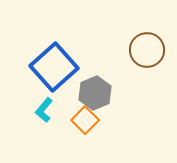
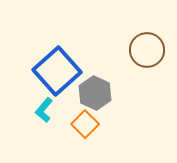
blue square: moved 3 px right, 4 px down
gray hexagon: rotated 12 degrees counterclockwise
orange square: moved 4 px down
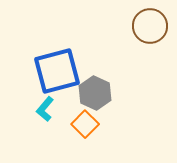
brown circle: moved 3 px right, 24 px up
blue square: rotated 27 degrees clockwise
cyan L-shape: moved 1 px right, 1 px up
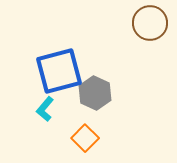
brown circle: moved 3 px up
blue square: moved 2 px right
orange square: moved 14 px down
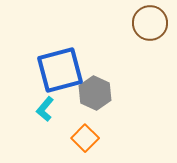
blue square: moved 1 px right, 1 px up
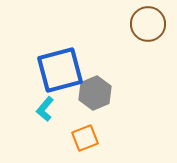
brown circle: moved 2 px left, 1 px down
gray hexagon: rotated 12 degrees clockwise
orange square: rotated 24 degrees clockwise
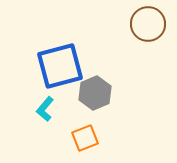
blue square: moved 4 px up
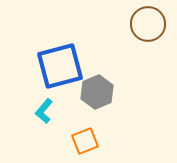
gray hexagon: moved 2 px right, 1 px up
cyan L-shape: moved 1 px left, 2 px down
orange square: moved 3 px down
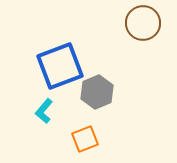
brown circle: moved 5 px left, 1 px up
blue square: rotated 6 degrees counterclockwise
orange square: moved 2 px up
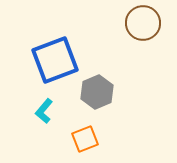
blue square: moved 5 px left, 6 px up
